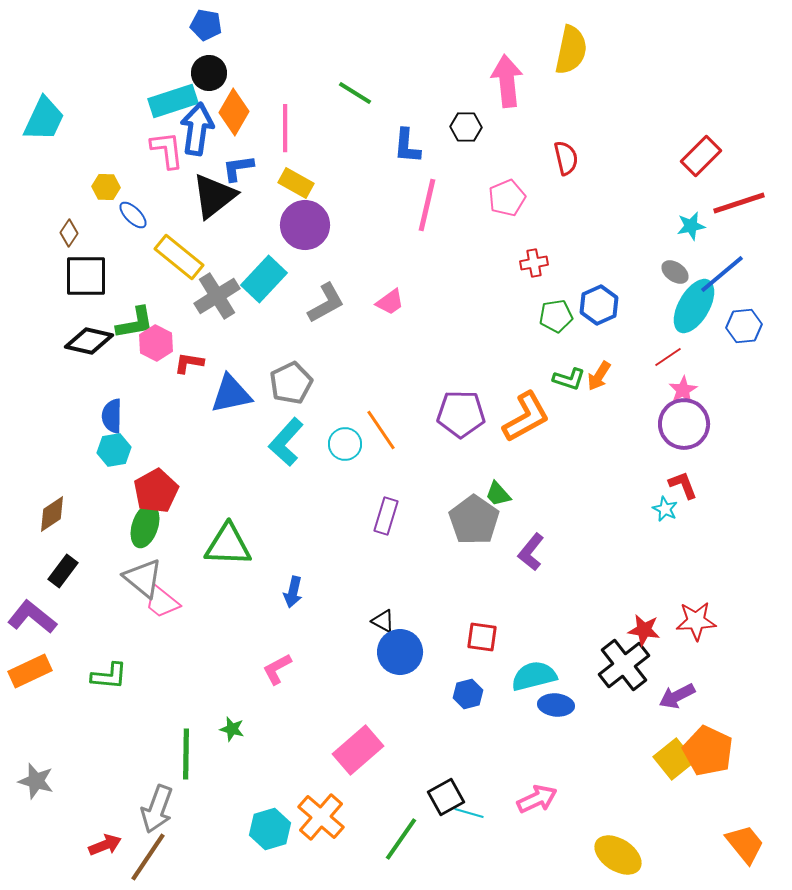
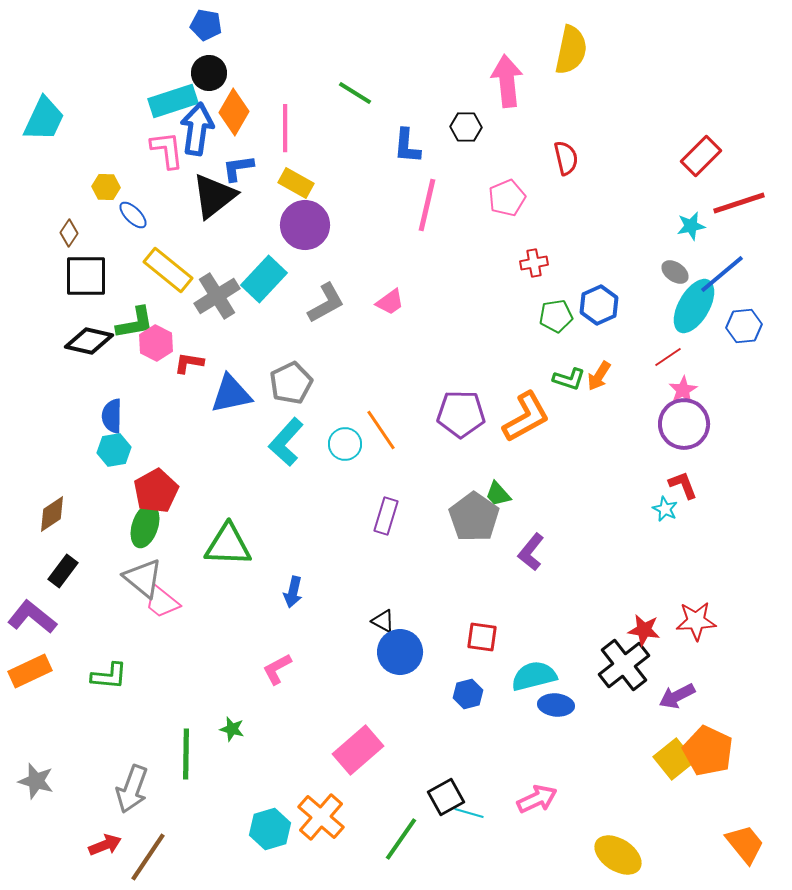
yellow rectangle at (179, 257): moved 11 px left, 13 px down
gray pentagon at (474, 520): moved 3 px up
gray arrow at (157, 809): moved 25 px left, 20 px up
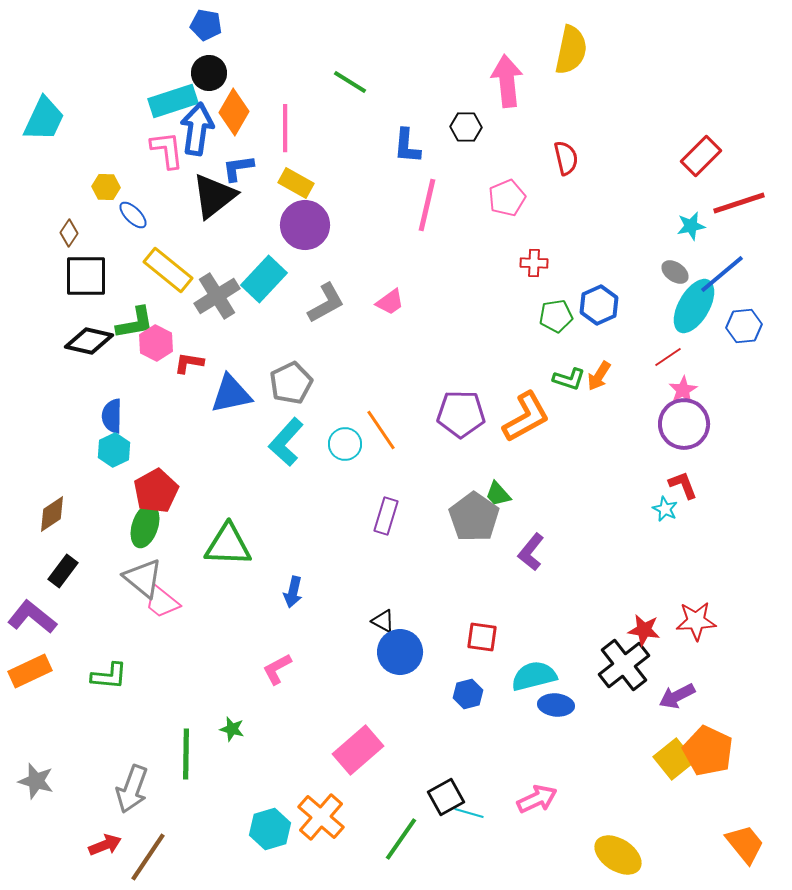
green line at (355, 93): moved 5 px left, 11 px up
red cross at (534, 263): rotated 12 degrees clockwise
cyan hexagon at (114, 450): rotated 16 degrees counterclockwise
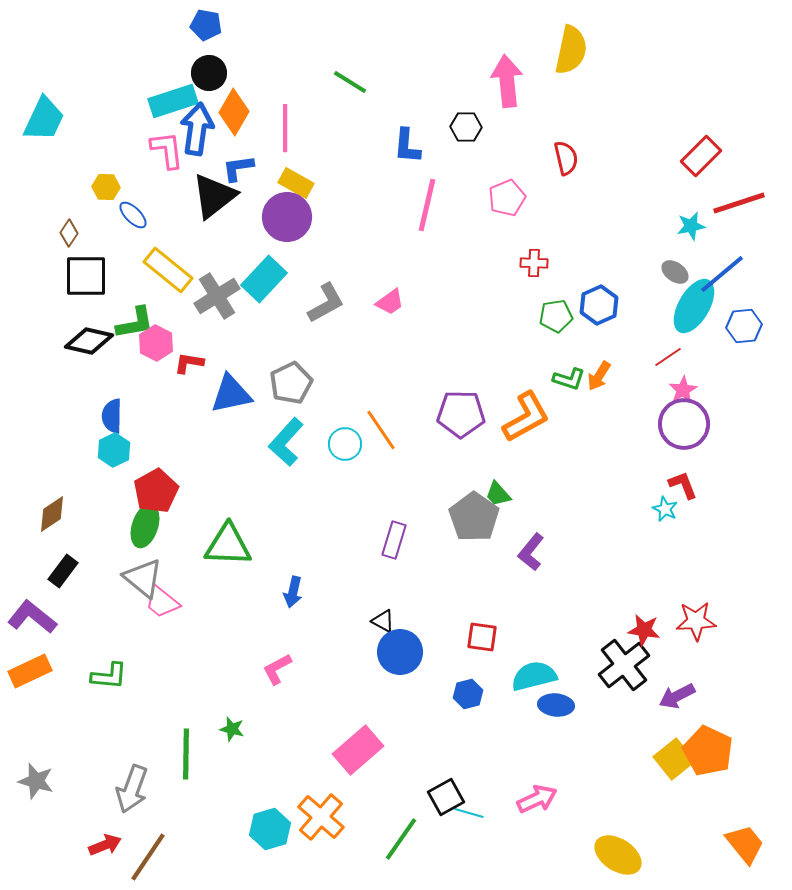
purple circle at (305, 225): moved 18 px left, 8 px up
purple rectangle at (386, 516): moved 8 px right, 24 px down
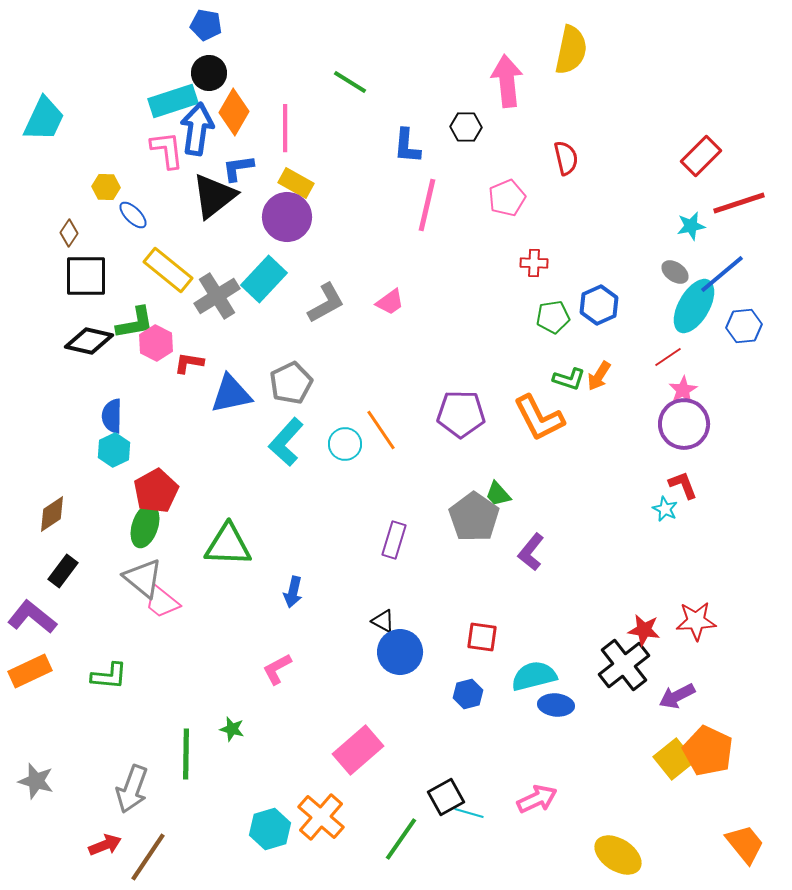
green pentagon at (556, 316): moved 3 px left, 1 px down
orange L-shape at (526, 417): moved 13 px right, 1 px down; rotated 92 degrees clockwise
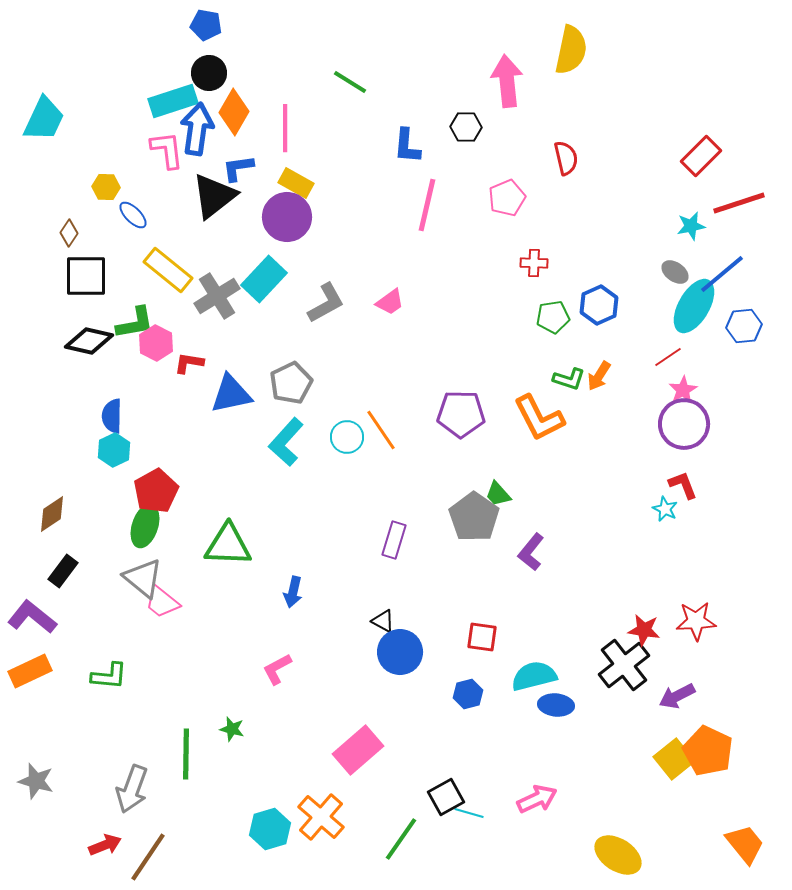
cyan circle at (345, 444): moved 2 px right, 7 px up
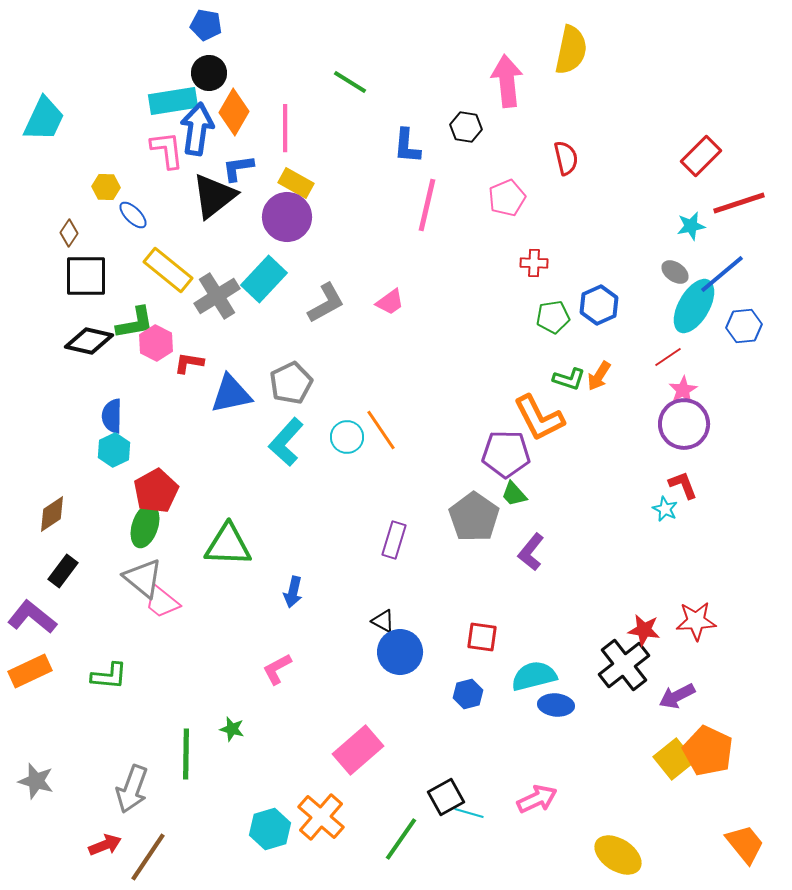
cyan rectangle at (173, 101): rotated 9 degrees clockwise
black hexagon at (466, 127): rotated 8 degrees clockwise
purple pentagon at (461, 414): moved 45 px right, 40 px down
green trapezoid at (498, 494): moved 16 px right
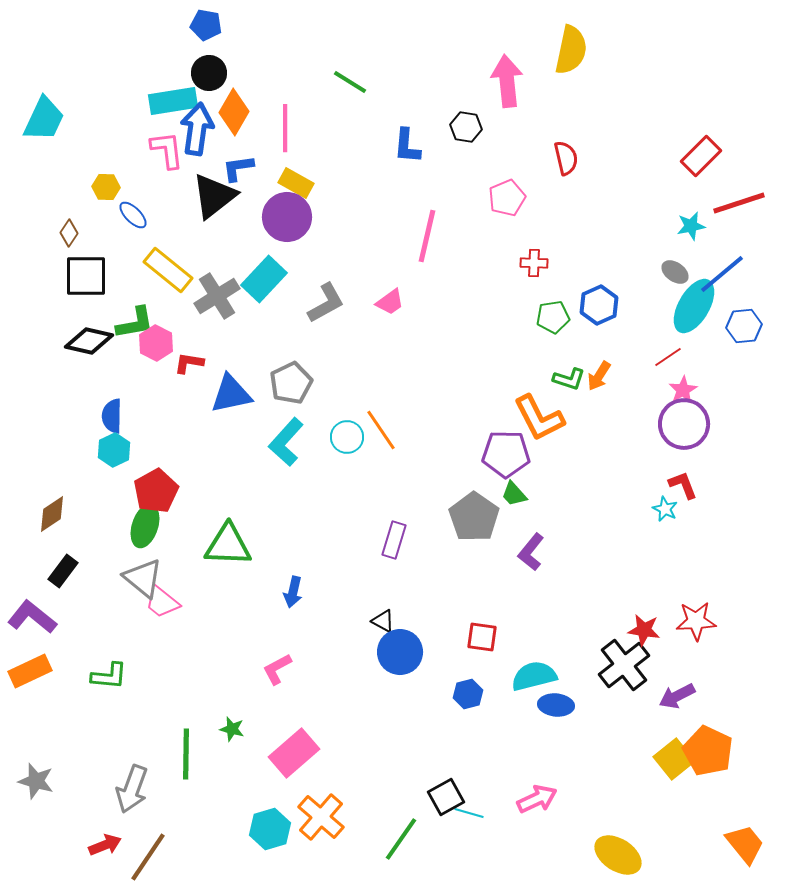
pink line at (427, 205): moved 31 px down
pink rectangle at (358, 750): moved 64 px left, 3 px down
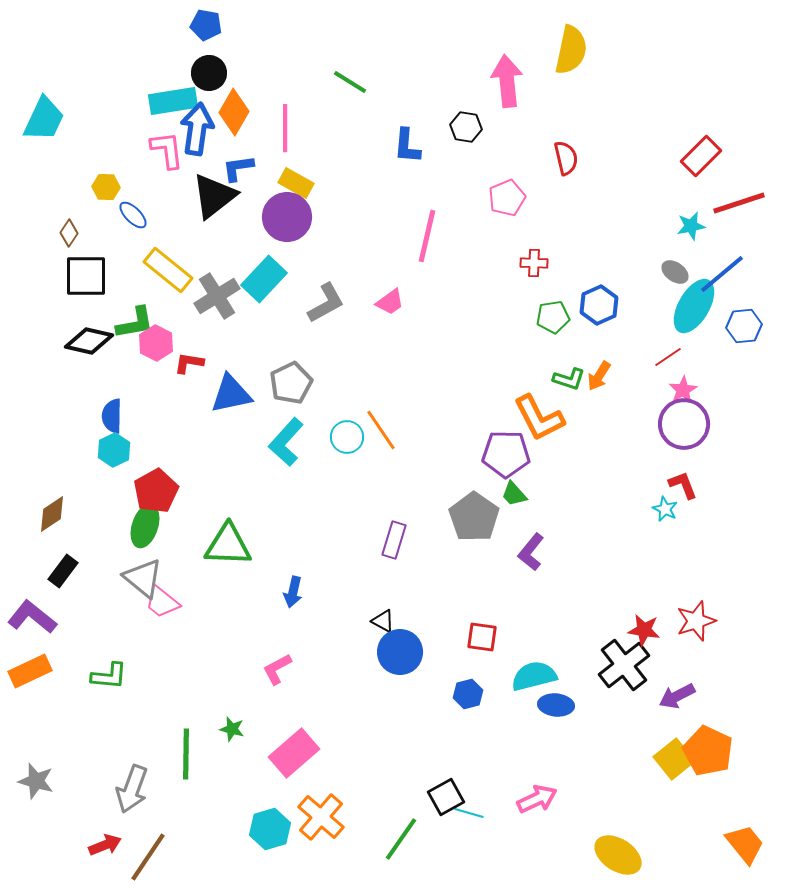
red star at (696, 621): rotated 15 degrees counterclockwise
